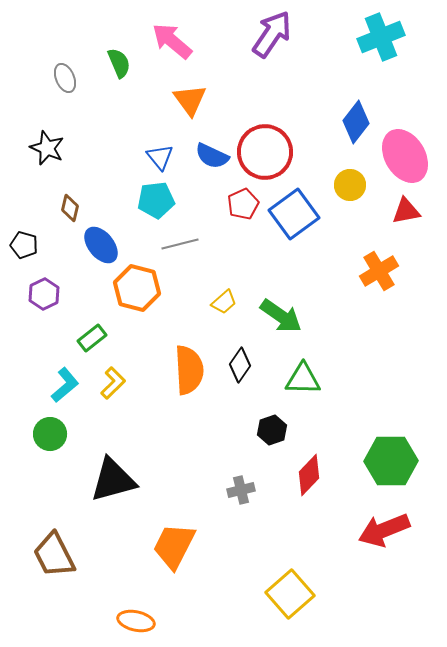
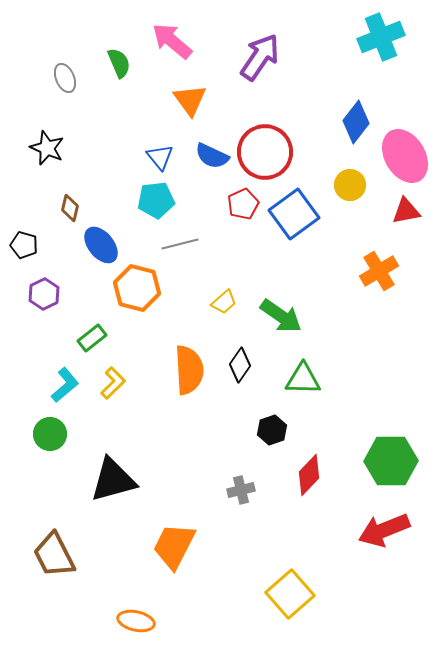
purple arrow at (272, 34): moved 12 px left, 23 px down
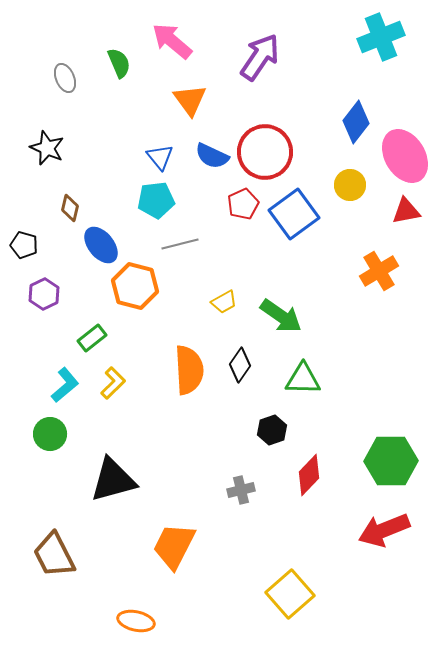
orange hexagon at (137, 288): moved 2 px left, 2 px up
yellow trapezoid at (224, 302): rotated 12 degrees clockwise
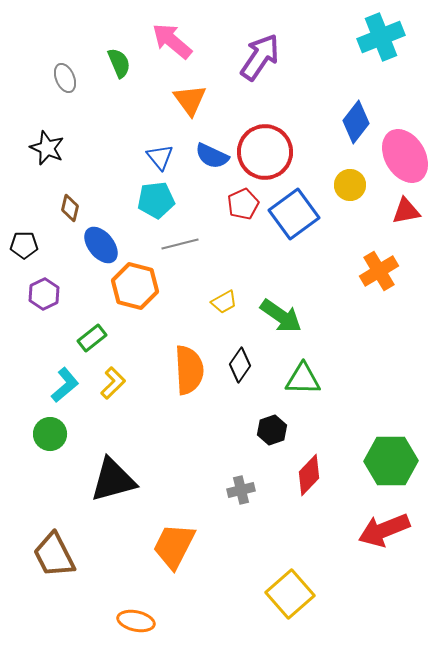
black pentagon at (24, 245): rotated 16 degrees counterclockwise
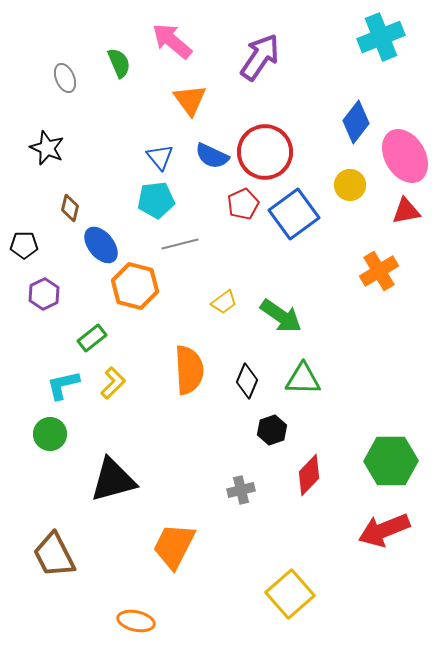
yellow trapezoid at (224, 302): rotated 8 degrees counterclockwise
black diamond at (240, 365): moved 7 px right, 16 px down; rotated 12 degrees counterclockwise
cyan L-shape at (65, 385): moved 2 px left; rotated 153 degrees counterclockwise
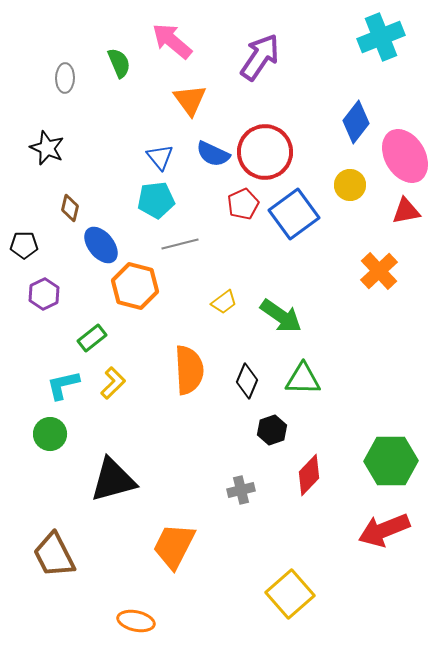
gray ellipse at (65, 78): rotated 24 degrees clockwise
blue semicircle at (212, 156): moved 1 px right, 2 px up
orange cross at (379, 271): rotated 12 degrees counterclockwise
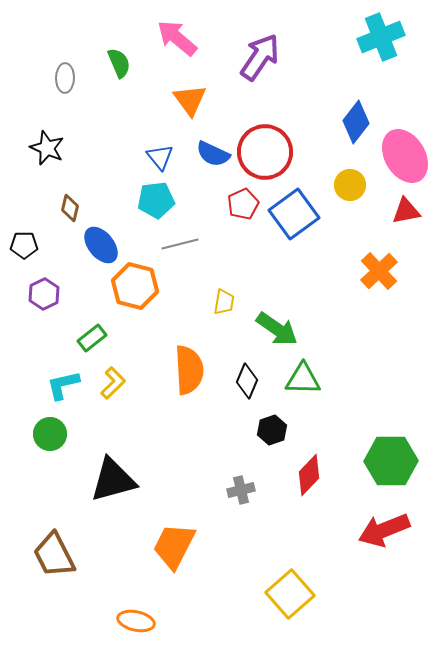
pink arrow at (172, 41): moved 5 px right, 3 px up
yellow trapezoid at (224, 302): rotated 44 degrees counterclockwise
green arrow at (281, 316): moved 4 px left, 13 px down
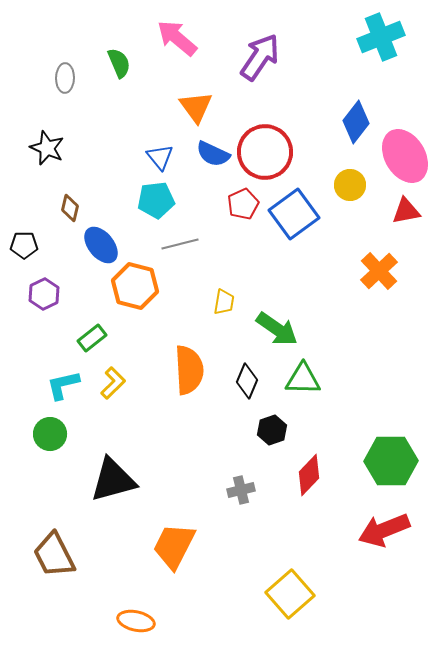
orange triangle at (190, 100): moved 6 px right, 7 px down
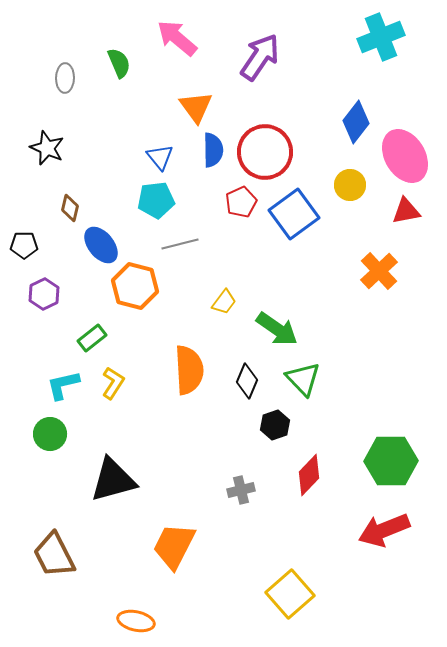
blue semicircle at (213, 154): moved 4 px up; rotated 116 degrees counterclockwise
red pentagon at (243, 204): moved 2 px left, 2 px up
yellow trapezoid at (224, 302): rotated 28 degrees clockwise
green triangle at (303, 379): rotated 45 degrees clockwise
yellow L-shape at (113, 383): rotated 12 degrees counterclockwise
black hexagon at (272, 430): moved 3 px right, 5 px up
